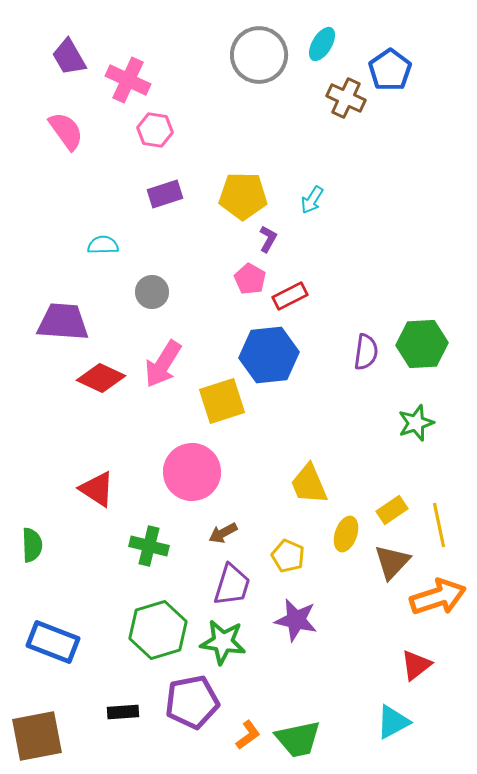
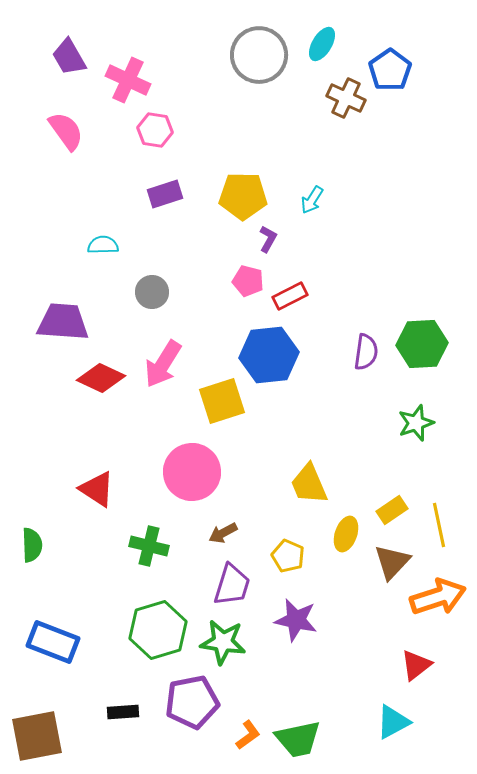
pink pentagon at (250, 279): moved 2 px left, 2 px down; rotated 16 degrees counterclockwise
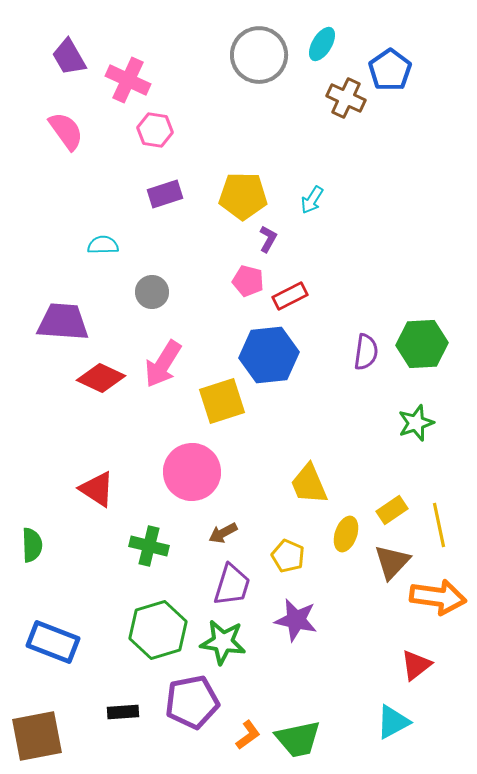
orange arrow at (438, 597): rotated 26 degrees clockwise
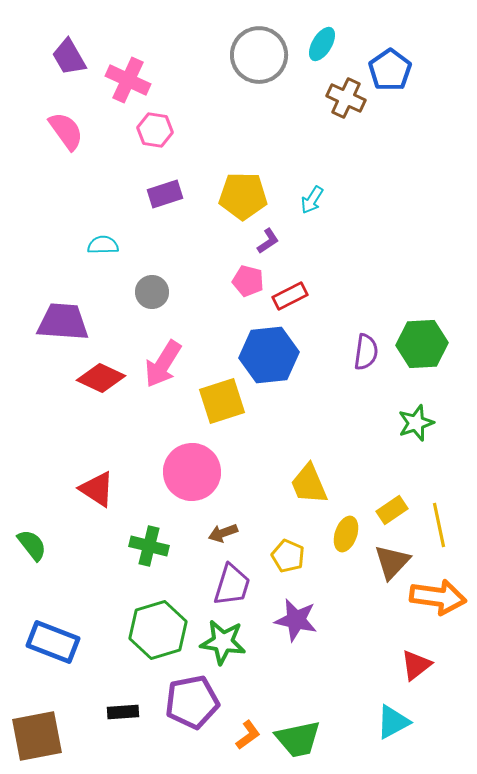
purple L-shape at (268, 239): moved 2 px down; rotated 28 degrees clockwise
brown arrow at (223, 533): rotated 8 degrees clockwise
green semicircle at (32, 545): rotated 36 degrees counterclockwise
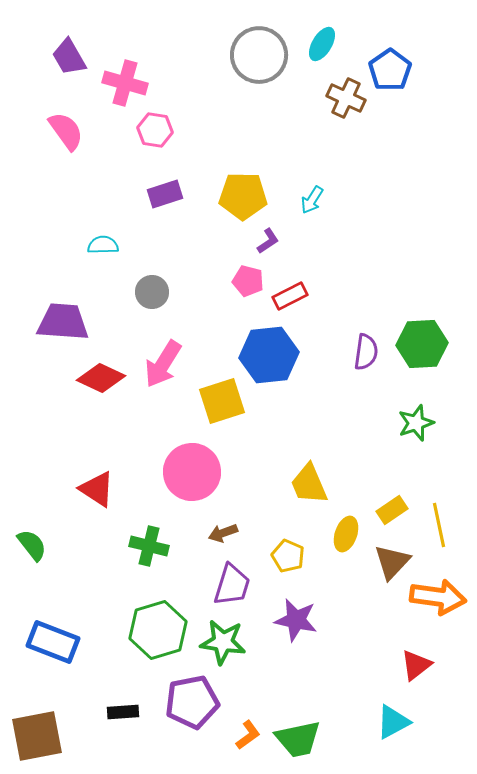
pink cross at (128, 80): moved 3 px left, 3 px down; rotated 9 degrees counterclockwise
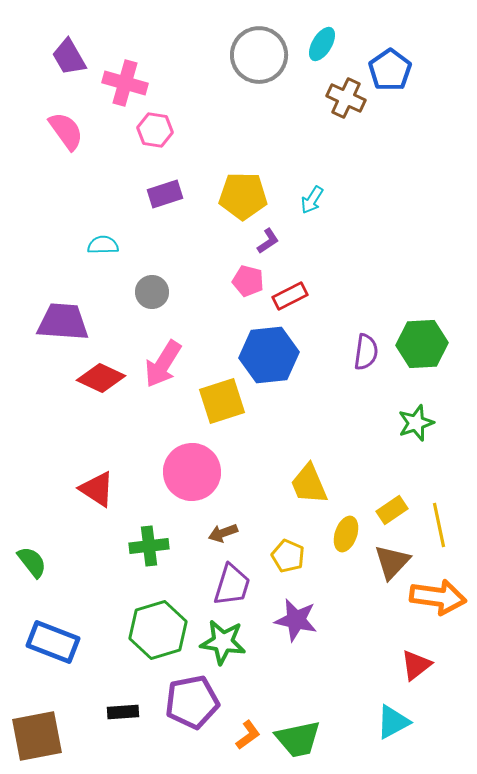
green semicircle at (32, 545): moved 17 px down
green cross at (149, 546): rotated 21 degrees counterclockwise
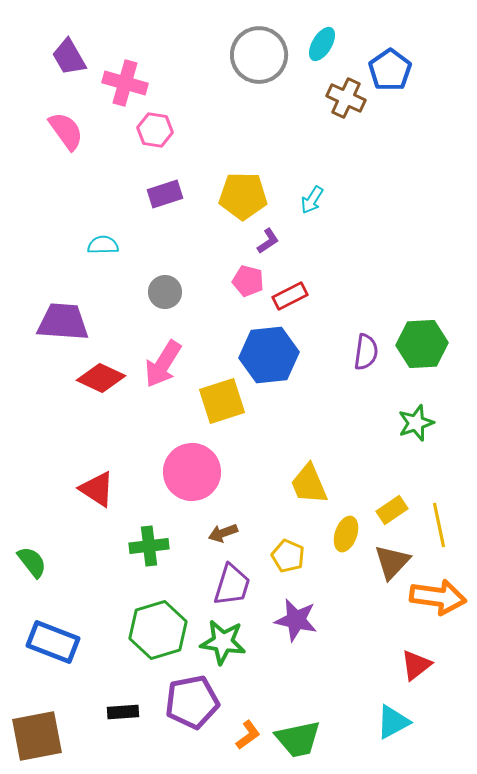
gray circle at (152, 292): moved 13 px right
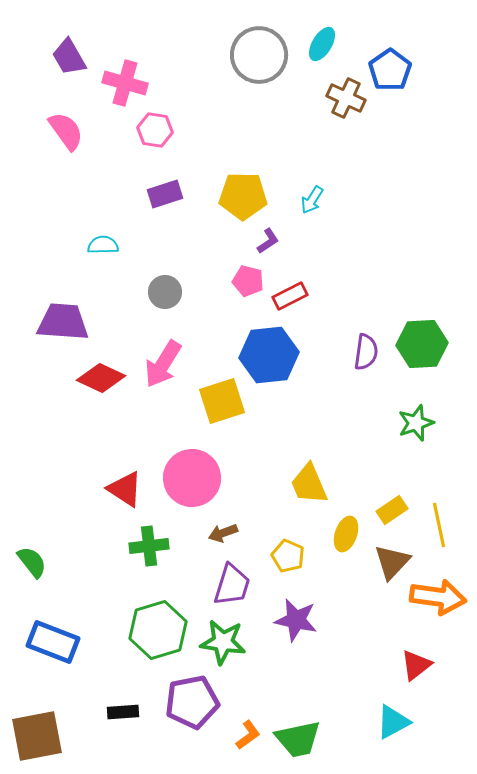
pink circle at (192, 472): moved 6 px down
red triangle at (97, 489): moved 28 px right
